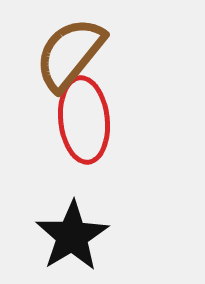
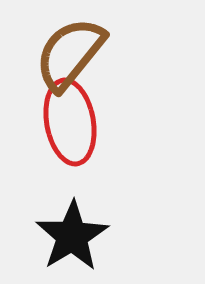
red ellipse: moved 14 px left, 2 px down; rotated 4 degrees counterclockwise
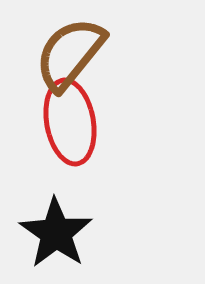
black star: moved 16 px left, 3 px up; rotated 6 degrees counterclockwise
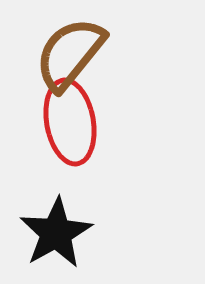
black star: rotated 8 degrees clockwise
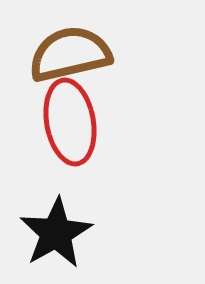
brown semicircle: rotated 38 degrees clockwise
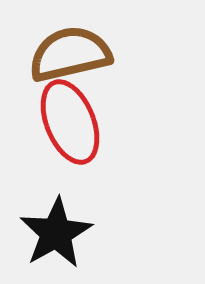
red ellipse: rotated 12 degrees counterclockwise
